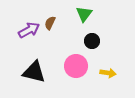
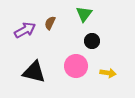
purple arrow: moved 4 px left
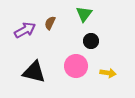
black circle: moved 1 px left
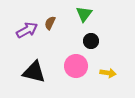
purple arrow: moved 2 px right
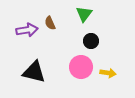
brown semicircle: rotated 48 degrees counterclockwise
purple arrow: rotated 20 degrees clockwise
pink circle: moved 5 px right, 1 px down
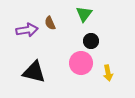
pink circle: moved 4 px up
yellow arrow: rotated 70 degrees clockwise
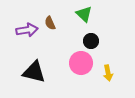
green triangle: rotated 24 degrees counterclockwise
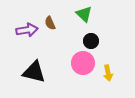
pink circle: moved 2 px right
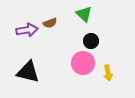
brown semicircle: rotated 88 degrees counterclockwise
black triangle: moved 6 px left
